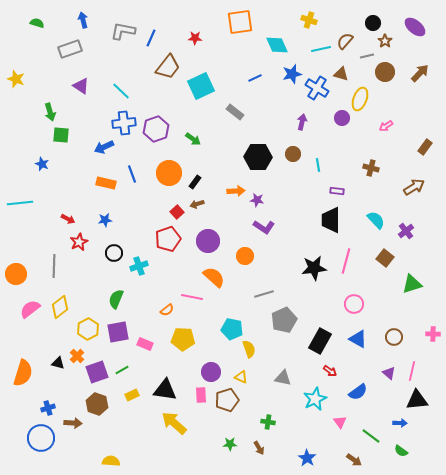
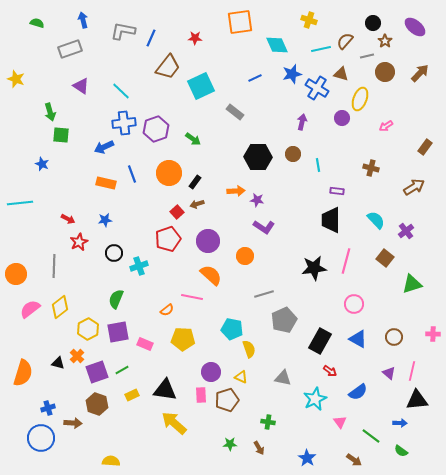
orange semicircle at (214, 277): moved 3 px left, 2 px up
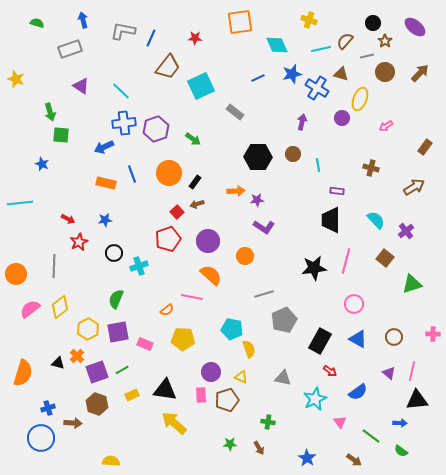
blue line at (255, 78): moved 3 px right
purple star at (257, 200): rotated 16 degrees counterclockwise
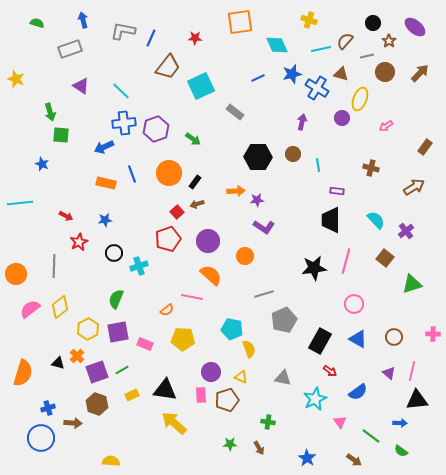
brown star at (385, 41): moved 4 px right
red arrow at (68, 219): moved 2 px left, 3 px up
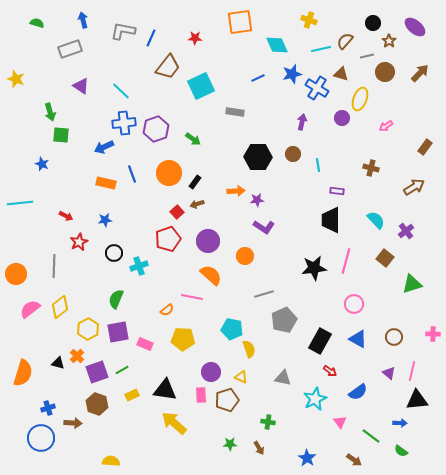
gray rectangle at (235, 112): rotated 30 degrees counterclockwise
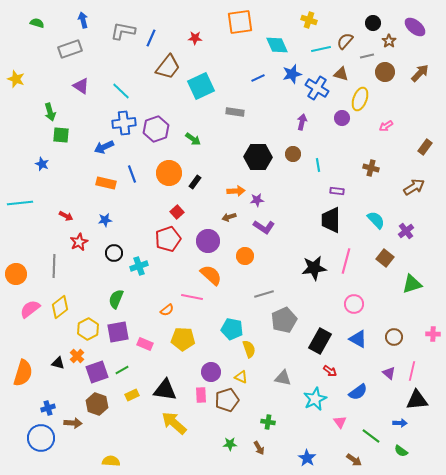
brown arrow at (197, 204): moved 32 px right, 13 px down
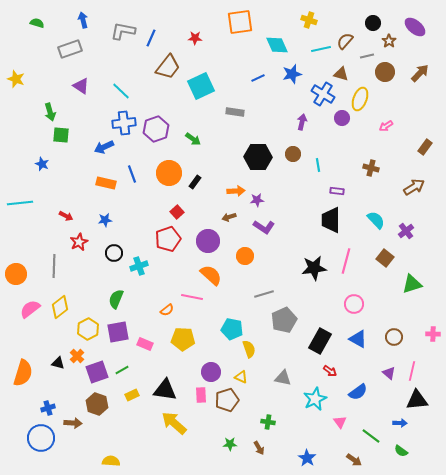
blue cross at (317, 88): moved 6 px right, 6 px down
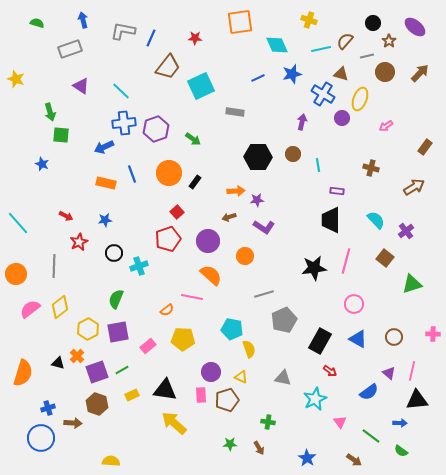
cyan line at (20, 203): moved 2 px left, 20 px down; rotated 55 degrees clockwise
pink rectangle at (145, 344): moved 3 px right, 2 px down; rotated 63 degrees counterclockwise
blue semicircle at (358, 392): moved 11 px right
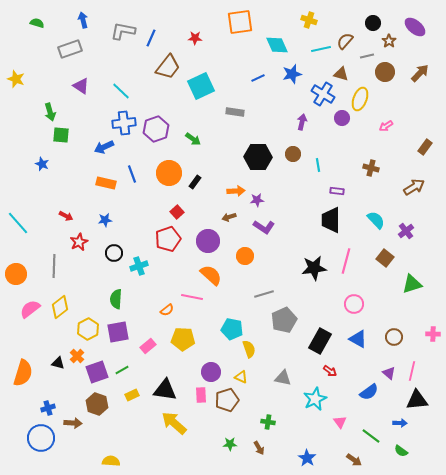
green semicircle at (116, 299): rotated 18 degrees counterclockwise
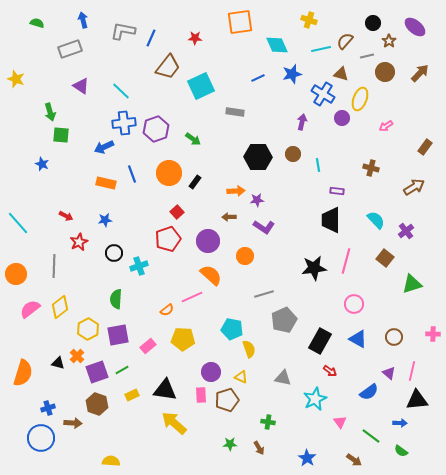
brown arrow at (229, 217): rotated 16 degrees clockwise
pink line at (192, 297): rotated 35 degrees counterclockwise
purple square at (118, 332): moved 3 px down
